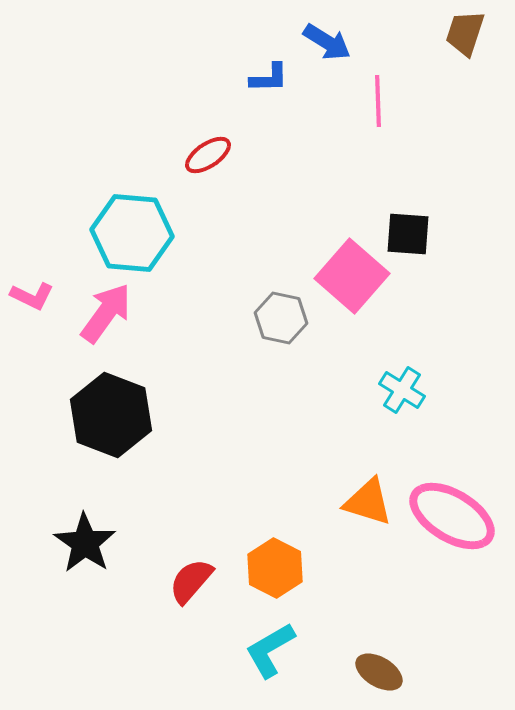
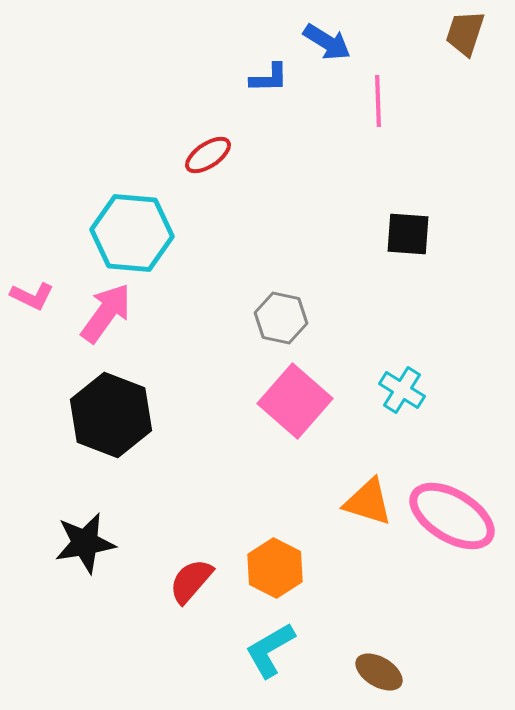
pink square: moved 57 px left, 125 px down
black star: rotated 28 degrees clockwise
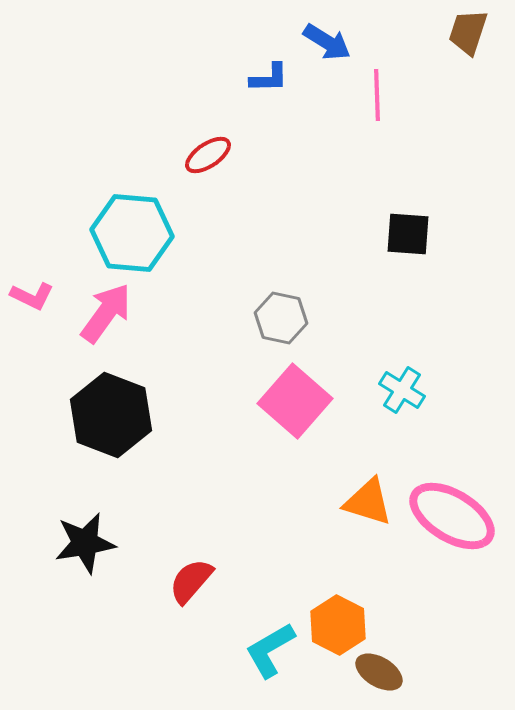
brown trapezoid: moved 3 px right, 1 px up
pink line: moved 1 px left, 6 px up
orange hexagon: moved 63 px right, 57 px down
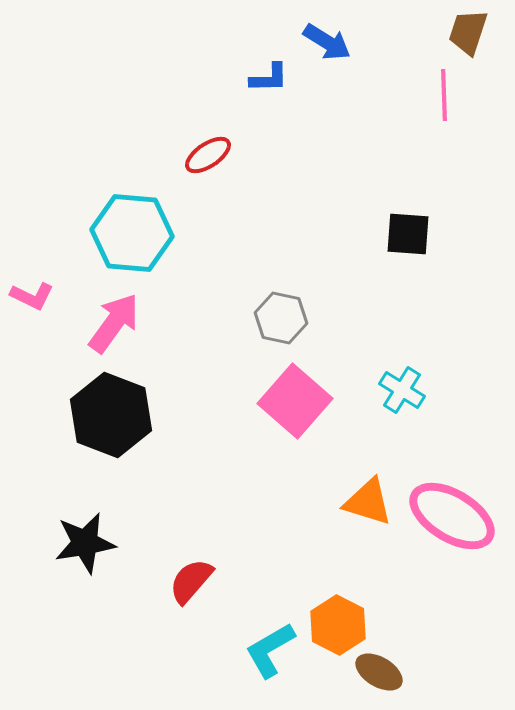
pink line: moved 67 px right
pink arrow: moved 8 px right, 10 px down
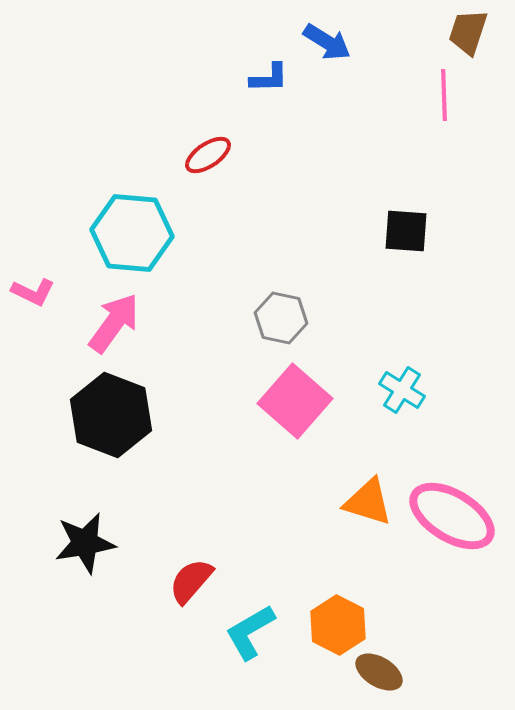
black square: moved 2 px left, 3 px up
pink L-shape: moved 1 px right, 4 px up
cyan L-shape: moved 20 px left, 18 px up
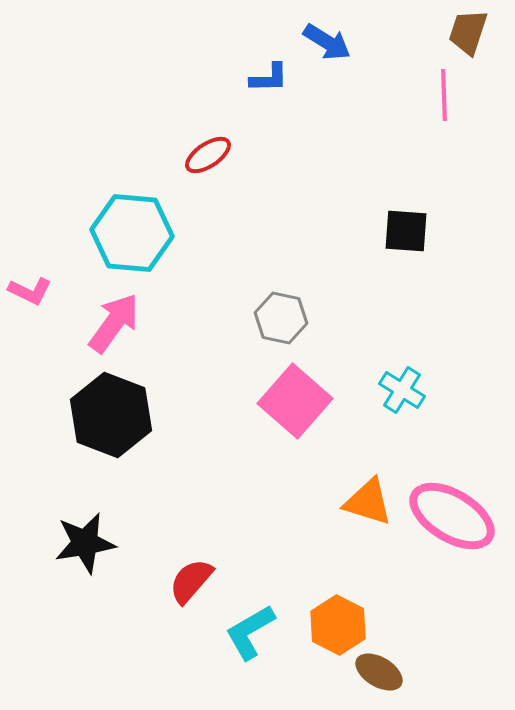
pink L-shape: moved 3 px left, 1 px up
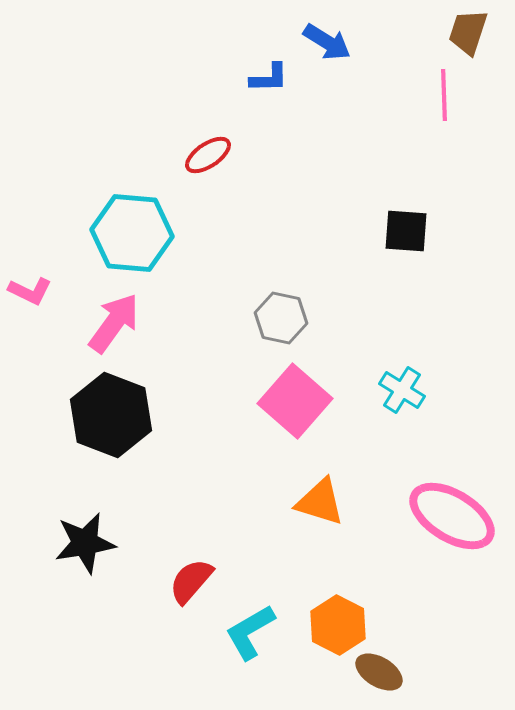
orange triangle: moved 48 px left
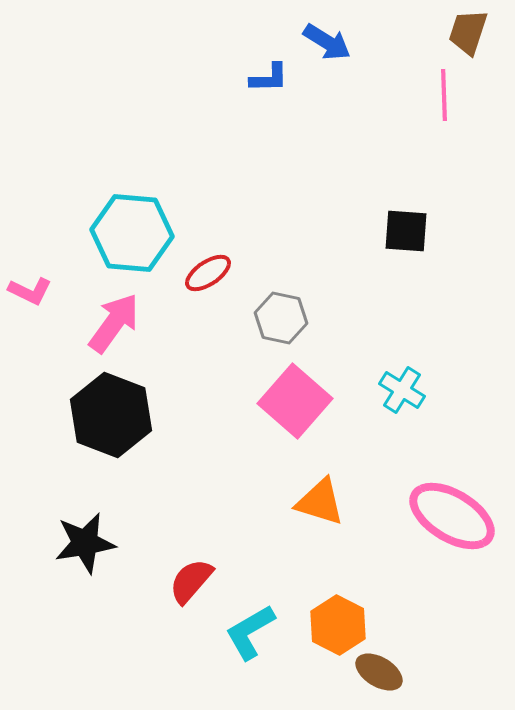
red ellipse: moved 118 px down
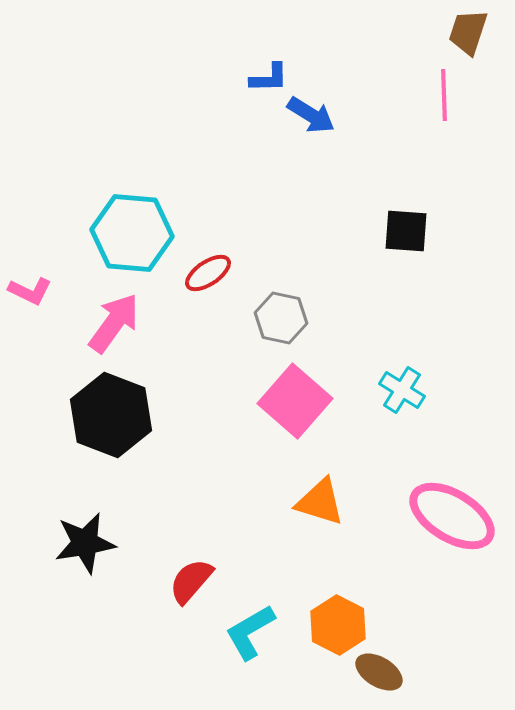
blue arrow: moved 16 px left, 73 px down
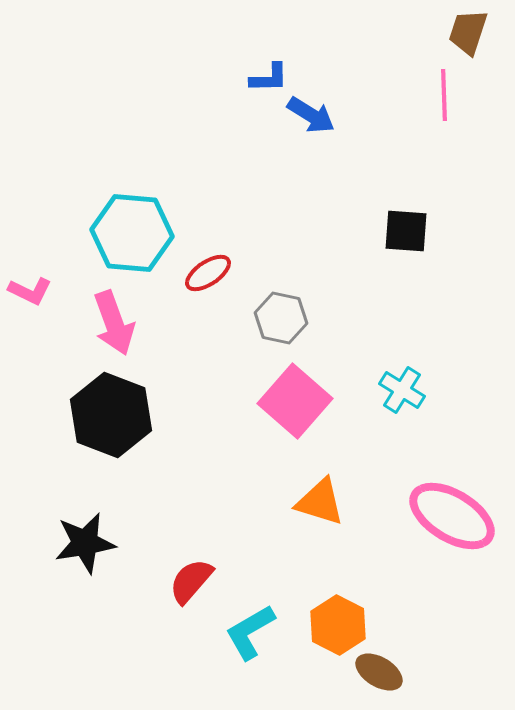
pink arrow: rotated 124 degrees clockwise
